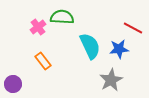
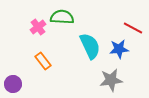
gray star: rotated 20 degrees clockwise
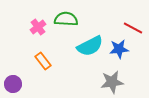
green semicircle: moved 4 px right, 2 px down
cyan semicircle: rotated 88 degrees clockwise
gray star: moved 1 px right, 2 px down
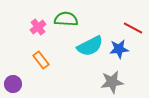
orange rectangle: moved 2 px left, 1 px up
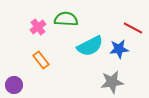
purple circle: moved 1 px right, 1 px down
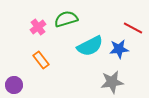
green semicircle: rotated 20 degrees counterclockwise
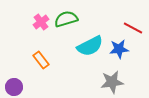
pink cross: moved 3 px right, 5 px up
purple circle: moved 2 px down
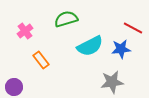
pink cross: moved 16 px left, 9 px down
blue star: moved 2 px right
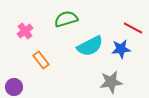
gray star: moved 1 px left
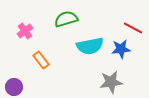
cyan semicircle: rotated 16 degrees clockwise
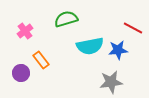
blue star: moved 3 px left, 1 px down
purple circle: moved 7 px right, 14 px up
